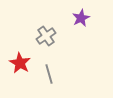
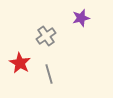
purple star: rotated 12 degrees clockwise
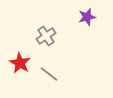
purple star: moved 6 px right, 1 px up
gray line: rotated 36 degrees counterclockwise
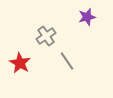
gray line: moved 18 px right, 13 px up; rotated 18 degrees clockwise
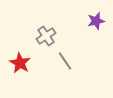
purple star: moved 9 px right, 4 px down
gray line: moved 2 px left
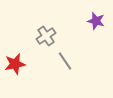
purple star: rotated 30 degrees clockwise
red star: moved 5 px left, 1 px down; rotated 30 degrees clockwise
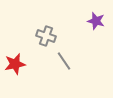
gray cross: rotated 36 degrees counterclockwise
gray line: moved 1 px left
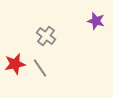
gray cross: rotated 18 degrees clockwise
gray line: moved 24 px left, 7 px down
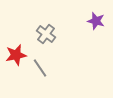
gray cross: moved 2 px up
red star: moved 1 px right, 9 px up
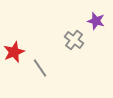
gray cross: moved 28 px right, 6 px down
red star: moved 2 px left, 3 px up; rotated 10 degrees counterclockwise
